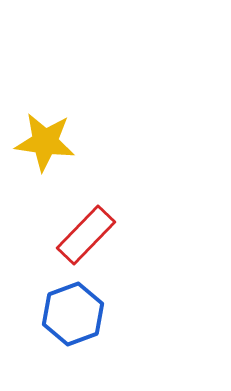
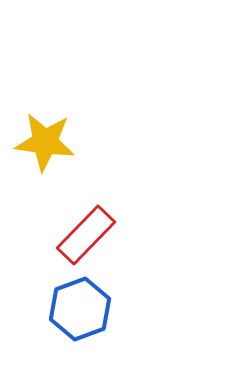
blue hexagon: moved 7 px right, 5 px up
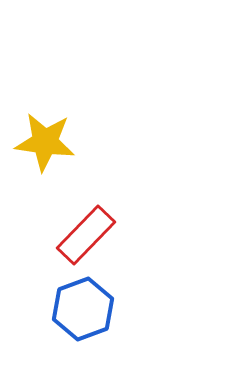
blue hexagon: moved 3 px right
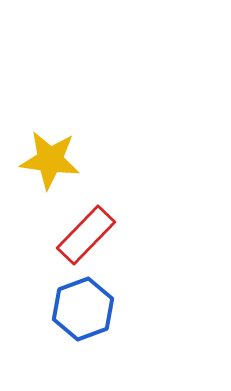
yellow star: moved 5 px right, 18 px down
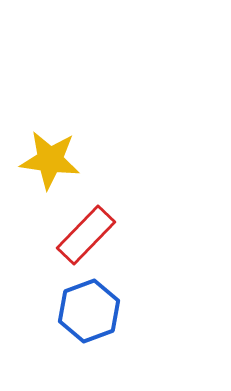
blue hexagon: moved 6 px right, 2 px down
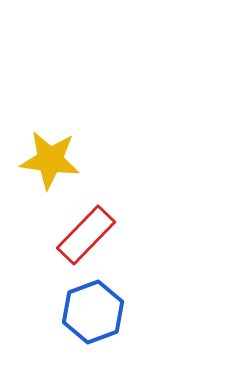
blue hexagon: moved 4 px right, 1 px down
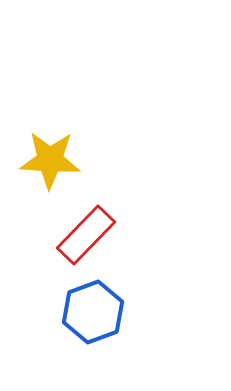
yellow star: rotated 4 degrees counterclockwise
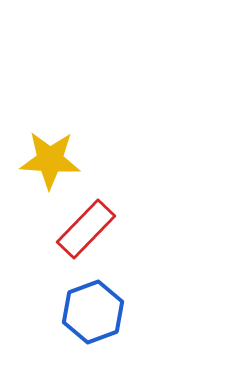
red rectangle: moved 6 px up
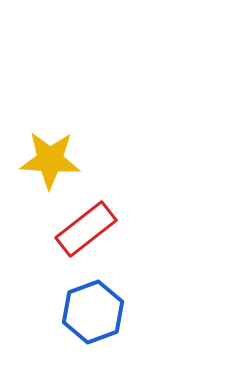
red rectangle: rotated 8 degrees clockwise
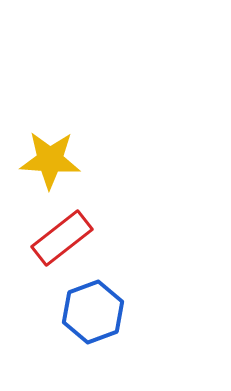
red rectangle: moved 24 px left, 9 px down
